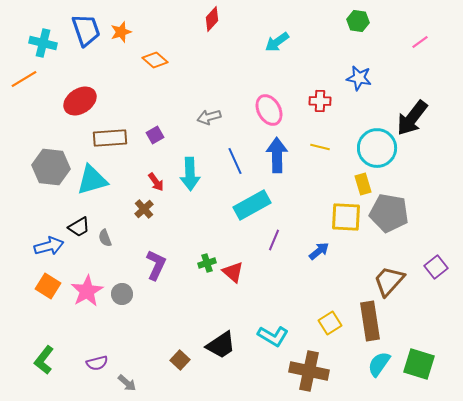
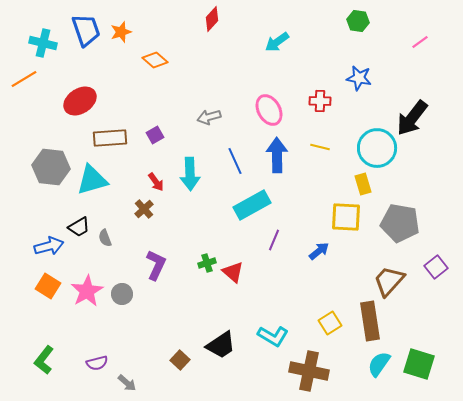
gray pentagon at (389, 213): moved 11 px right, 10 px down
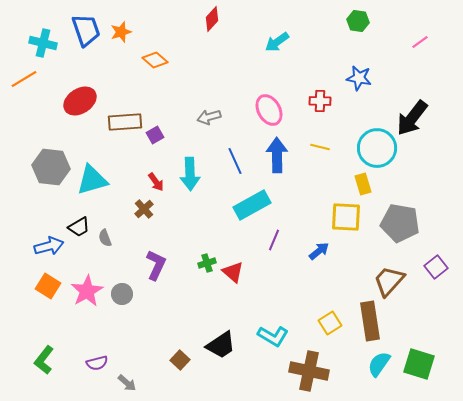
brown rectangle at (110, 138): moved 15 px right, 16 px up
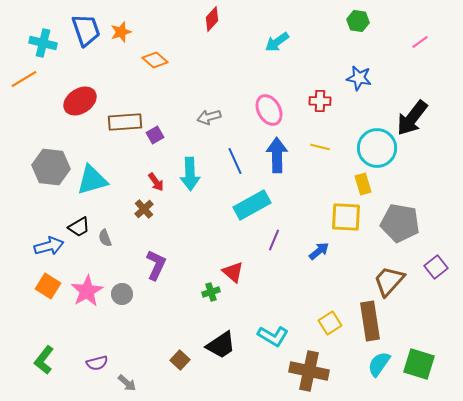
green cross at (207, 263): moved 4 px right, 29 px down
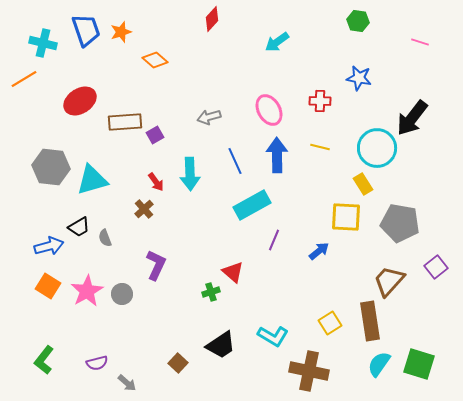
pink line at (420, 42): rotated 54 degrees clockwise
yellow rectangle at (363, 184): rotated 15 degrees counterclockwise
brown square at (180, 360): moved 2 px left, 3 px down
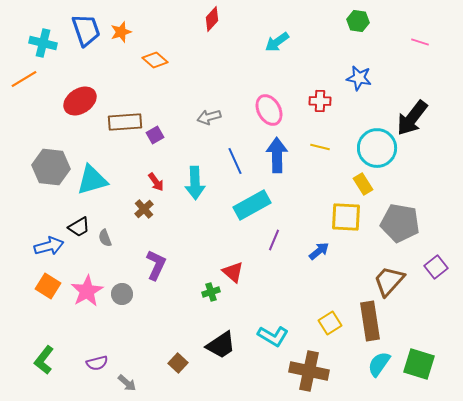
cyan arrow at (190, 174): moved 5 px right, 9 px down
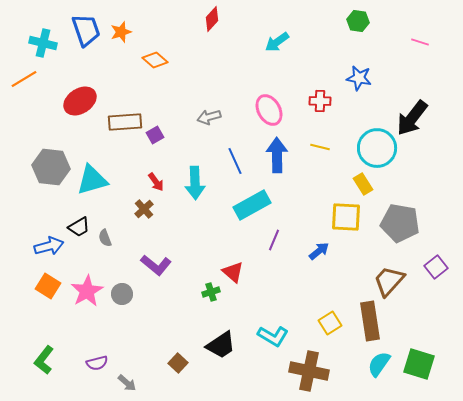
purple L-shape at (156, 265): rotated 104 degrees clockwise
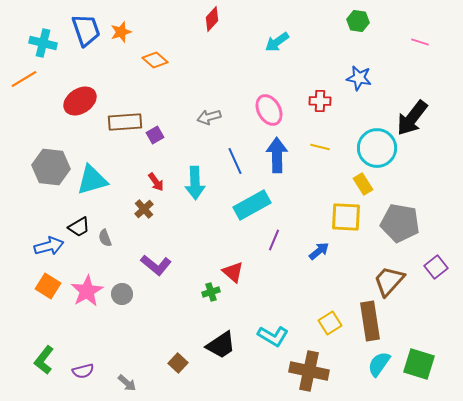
purple semicircle at (97, 363): moved 14 px left, 8 px down
